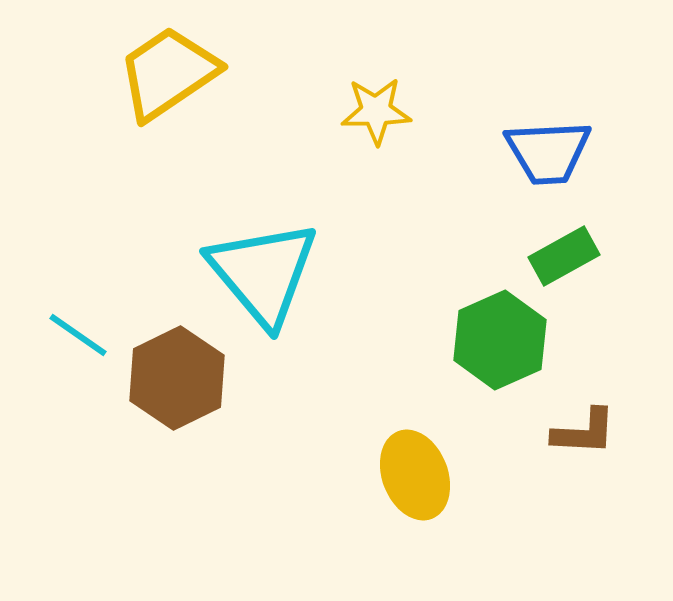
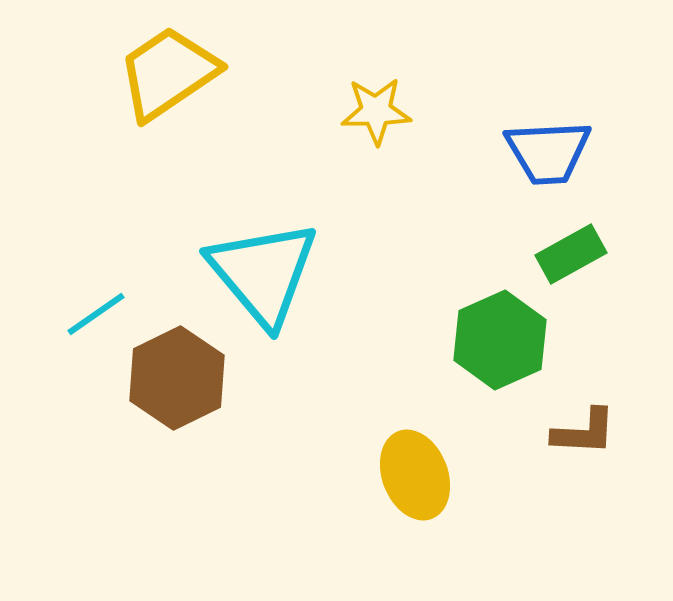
green rectangle: moved 7 px right, 2 px up
cyan line: moved 18 px right, 21 px up; rotated 70 degrees counterclockwise
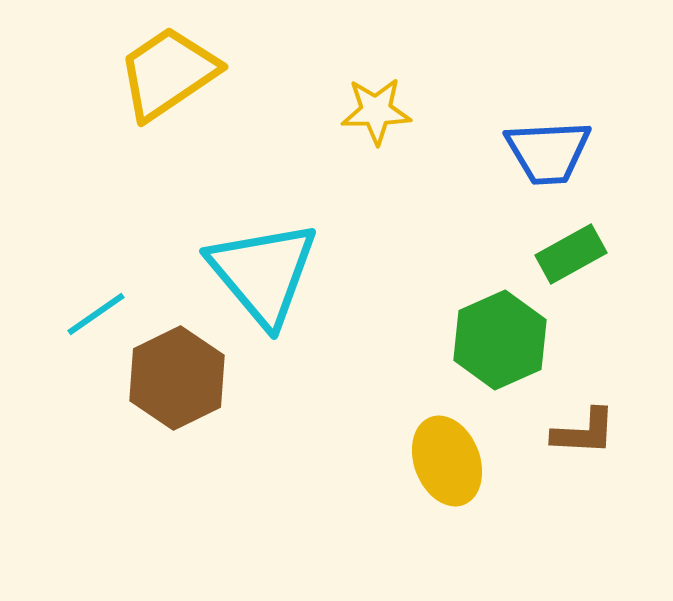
yellow ellipse: moved 32 px right, 14 px up
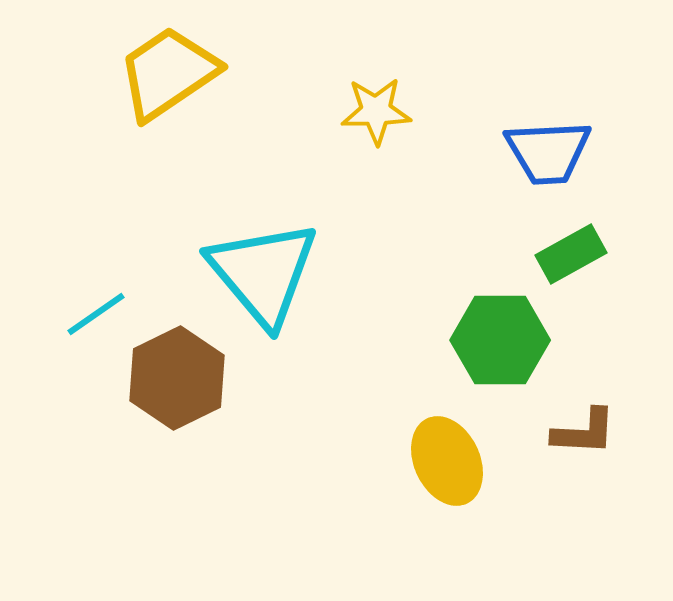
green hexagon: rotated 24 degrees clockwise
yellow ellipse: rotated 4 degrees counterclockwise
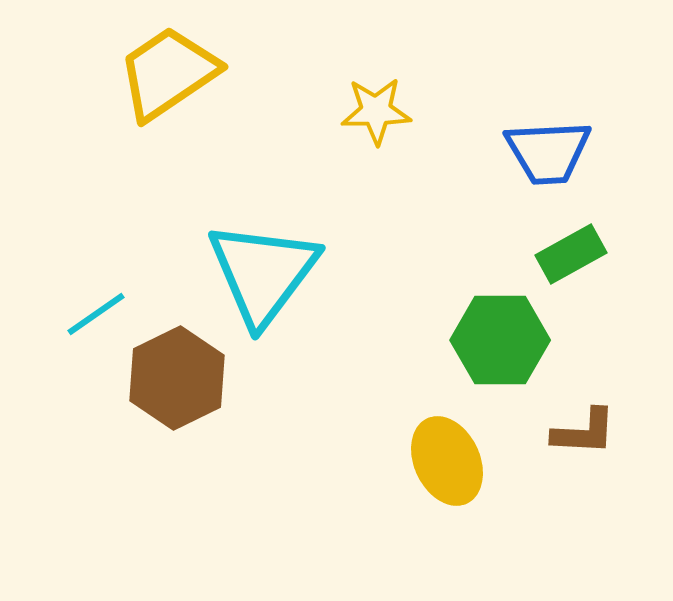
cyan triangle: rotated 17 degrees clockwise
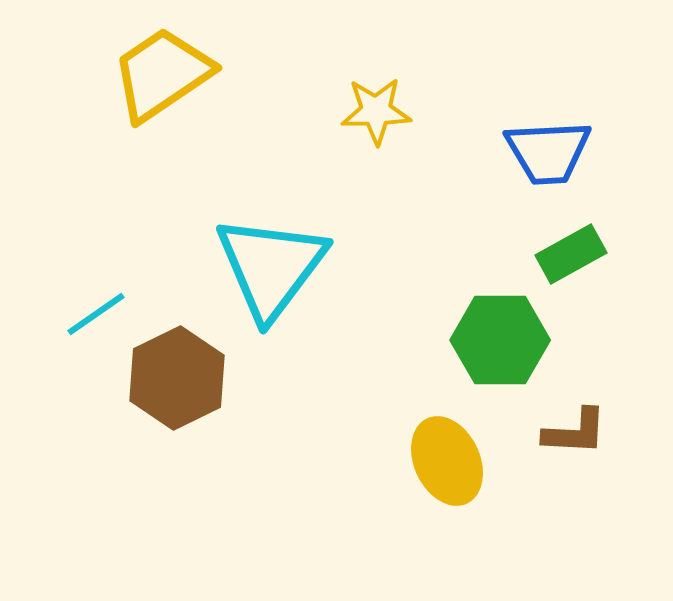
yellow trapezoid: moved 6 px left, 1 px down
cyan triangle: moved 8 px right, 6 px up
brown L-shape: moved 9 px left
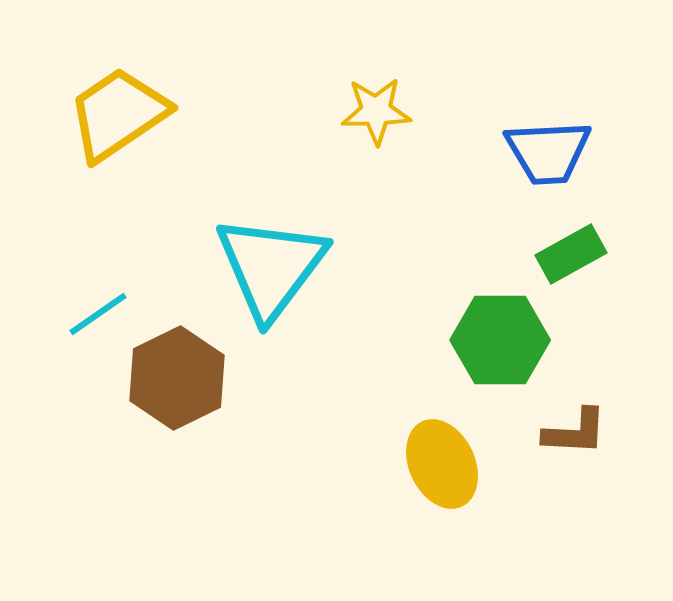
yellow trapezoid: moved 44 px left, 40 px down
cyan line: moved 2 px right
yellow ellipse: moved 5 px left, 3 px down
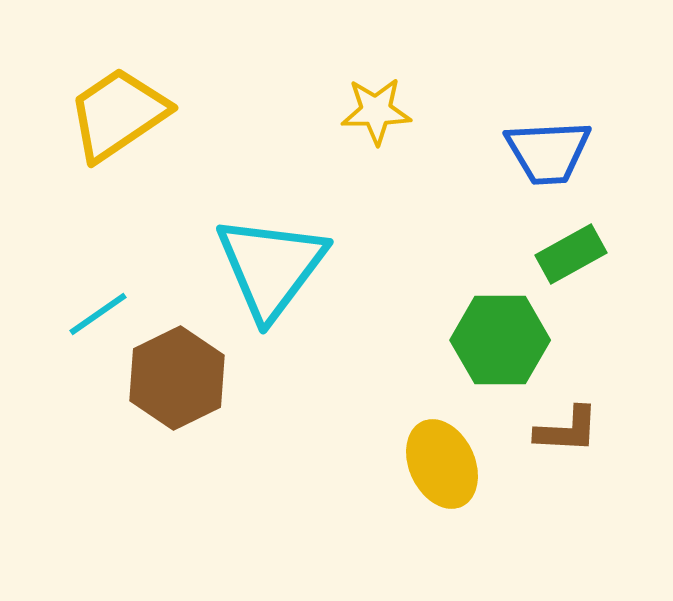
brown L-shape: moved 8 px left, 2 px up
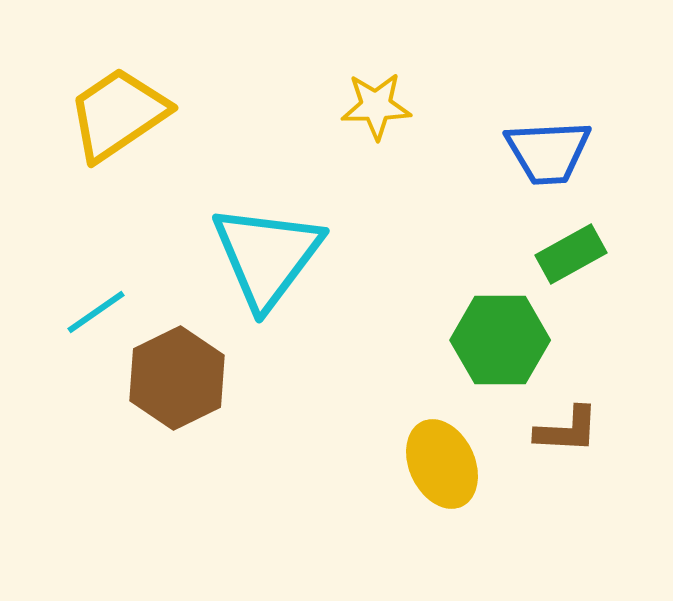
yellow star: moved 5 px up
cyan triangle: moved 4 px left, 11 px up
cyan line: moved 2 px left, 2 px up
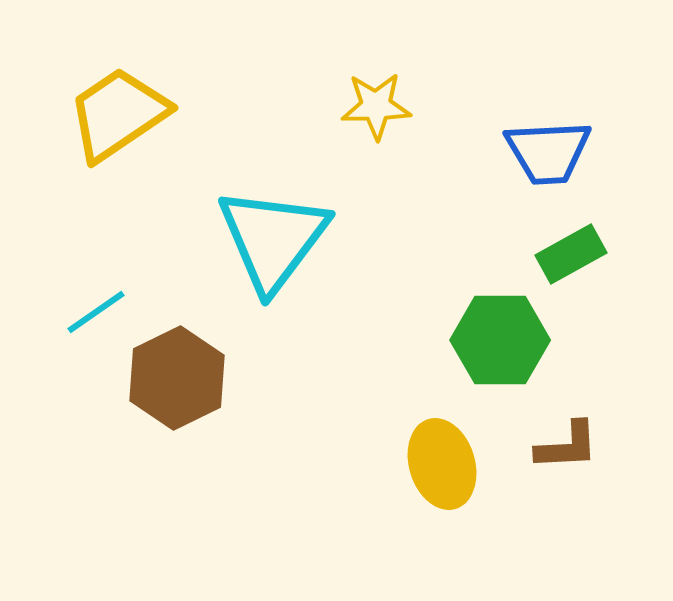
cyan triangle: moved 6 px right, 17 px up
brown L-shape: moved 16 px down; rotated 6 degrees counterclockwise
yellow ellipse: rotated 8 degrees clockwise
